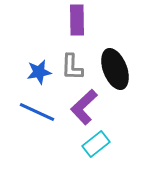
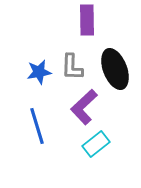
purple rectangle: moved 10 px right
blue line: moved 14 px down; rotated 48 degrees clockwise
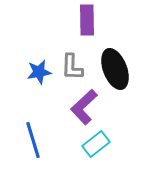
blue line: moved 4 px left, 14 px down
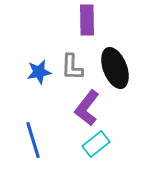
black ellipse: moved 1 px up
purple L-shape: moved 3 px right, 1 px down; rotated 9 degrees counterclockwise
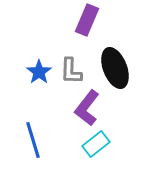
purple rectangle: rotated 24 degrees clockwise
gray L-shape: moved 1 px left, 4 px down
blue star: rotated 25 degrees counterclockwise
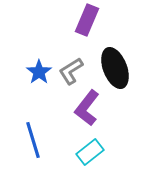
gray L-shape: rotated 56 degrees clockwise
cyan rectangle: moved 6 px left, 8 px down
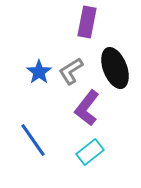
purple rectangle: moved 2 px down; rotated 12 degrees counterclockwise
blue line: rotated 18 degrees counterclockwise
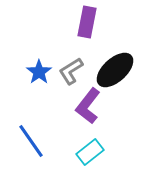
black ellipse: moved 2 px down; rotated 69 degrees clockwise
purple L-shape: moved 1 px right, 2 px up
blue line: moved 2 px left, 1 px down
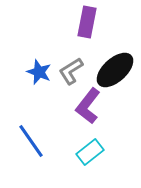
blue star: rotated 15 degrees counterclockwise
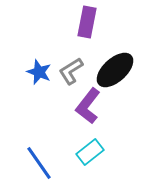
blue line: moved 8 px right, 22 px down
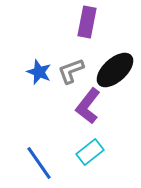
gray L-shape: rotated 12 degrees clockwise
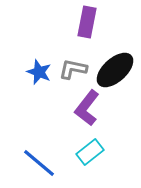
gray L-shape: moved 2 px right, 2 px up; rotated 32 degrees clockwise
purple L-shape: moved 1 px left, 2 px down
blue line: rotated 15 degrees counterclockwise
